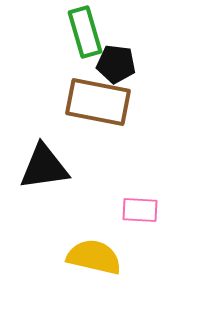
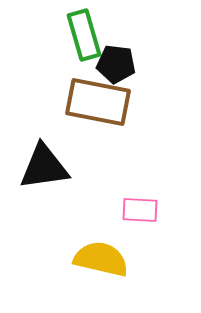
green rectangle: moved 1 px left, 3 px down
yellow semicircle: moved 7 px right, 2 px down
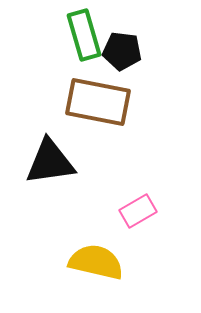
black pentagon: moved 6 px right, 13 px up
black triangle: moved 6 px right, 5 px up
pink rectangle: moved 2 px left, 1 px down; rotated 33 degrees counterclockwise
yellow semicircle: moved 5 px left, 3 px down
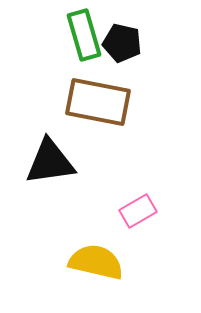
black pentagon: moved 8 px up; rotated 6 degrees clockwise
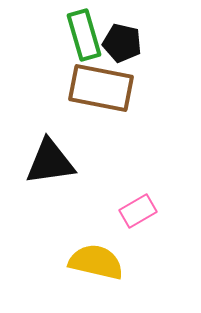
brown rectangle: moved 3 px right, 14 px up
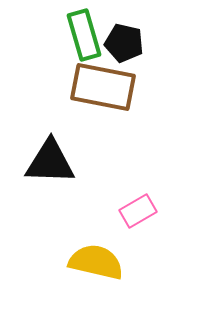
black pentagon: moved 2 px right
brown rectangle: moved 2 px right, 1 px up
black triangle: rotated 10 degrees clockwise
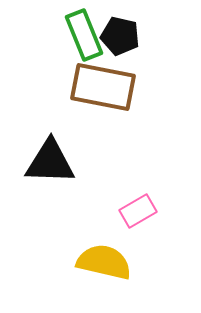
green rectangle: rotated 6 degrees counterclockwise
black pentagon: moved 4 px left, 7 px up
yellow semicircle: moved 8 px right
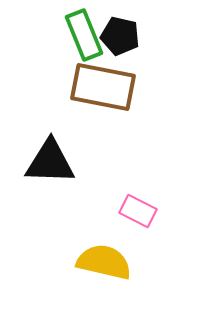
pink rectangle: rotated 57 degrees clockwise
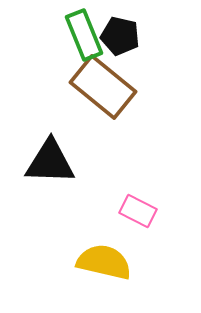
brown rectangle: rotated 28 degrees clockwise
